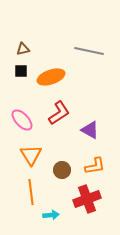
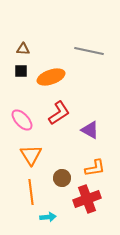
brown triangle: rotated 16 degrees clockwise
orange L-shape: moved 2 px down
brown circle: moved 8 px down
cyan arrow: moved 3 px left, 2 px down
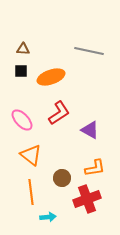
orange triangle: rotated 20 degrees counterclockwise
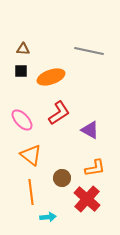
red cross: rotated 28 degrees counterclockwise
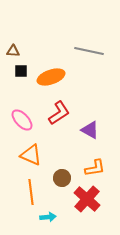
brown triangle: moved 10 px left, 2 px down
orange triangle: rotated 15 degrees counterclockwise
